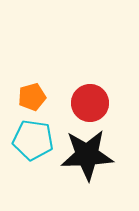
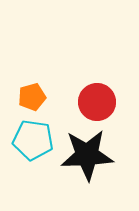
red circle: moved 7 px right, 1 px up
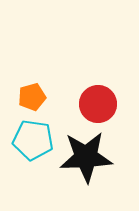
red circle: moved 1 px right, 2 px down
black star: moved 1 px left, 2 px down
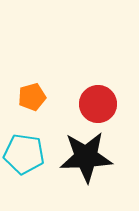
cyan pentagon: moved 9 px left, 14 px down
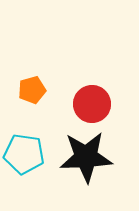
orange pentagon: moved 7 px up
red circle: moved 6 px left
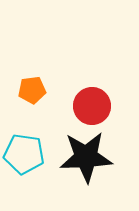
orange pentagon: rotated 8 degrees clockwise
red circle: moved 2 px down
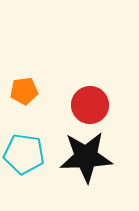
orange pentagon: moved 8 px left, 1 px down
red circle: moved 2 px left, 1 px up
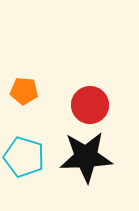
orange pentagon: rotated 12 degrees clockwise
cyan pentagon: moved 3 px down; rotated 9 degrees clockwise
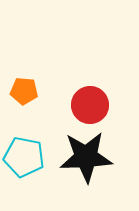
cyan pentagon: rotated 6 degrees counterclockwise
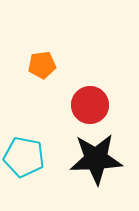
orange pentagon: moved 18 px right, 26 px up; rotated 12 degrees counterclockwise
black star: moved 10 px right, 2 px down
